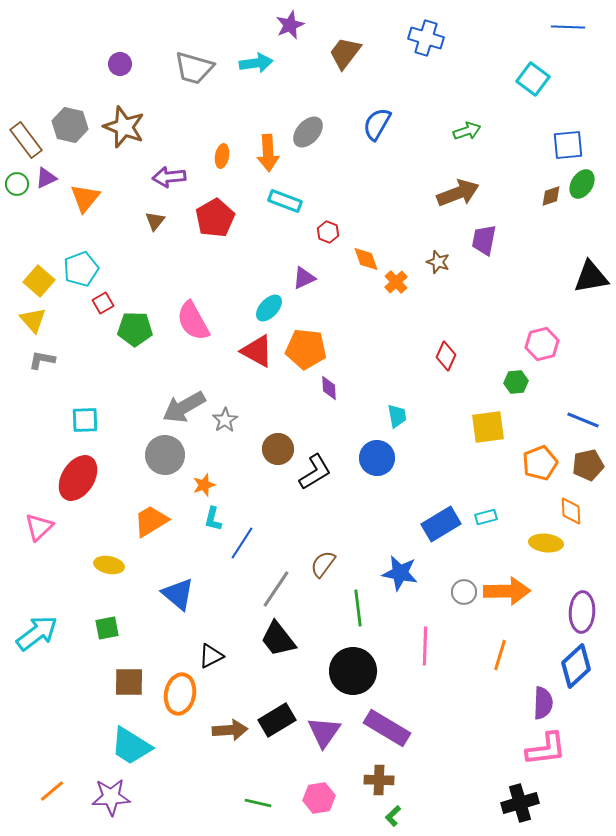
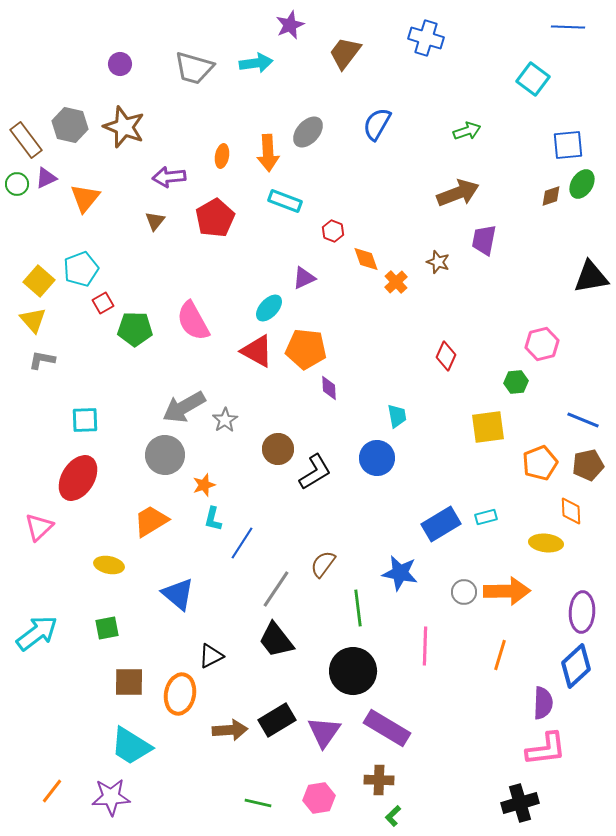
red hexagon at (328, 232): moved 5 px right, 1 px up
black trapezoid at (278, 639): moved 2 px left, 1 px down
orange line at (52, 791): rotated 12 degrees counterclockwise
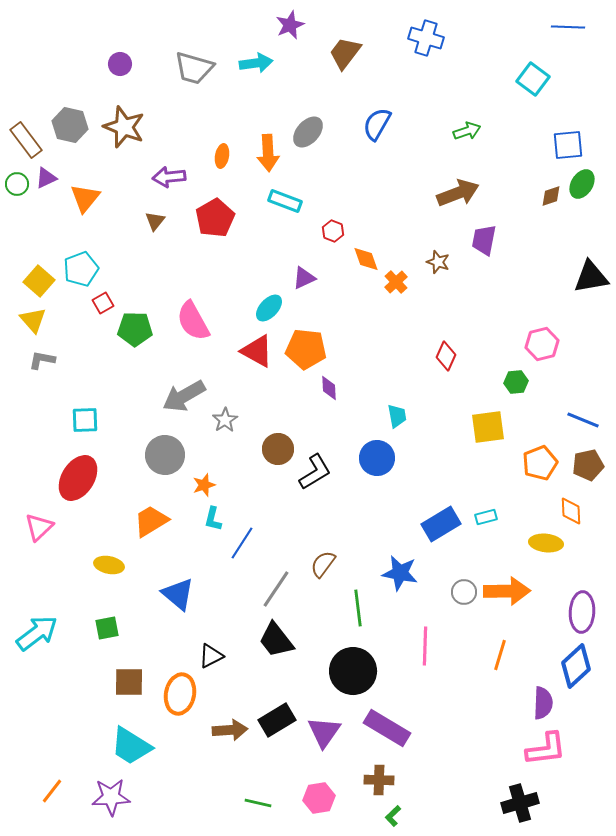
gray arrow at (184, 407): moved 11 px up
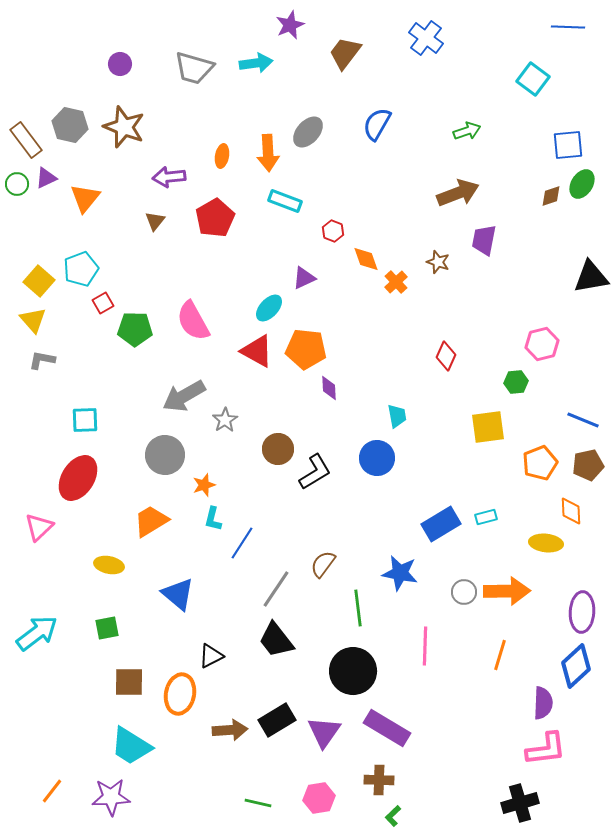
blue cross at (426, 38): rotated 20 degrees clockwise
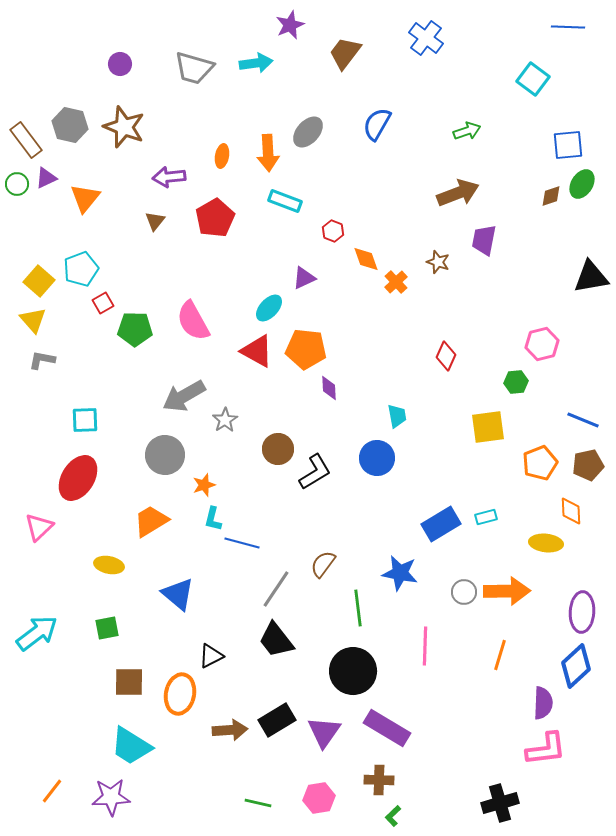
blue line at (242, 543): rotated 72 degrees clockwise
black cross at (520, 803): moved 20 px left
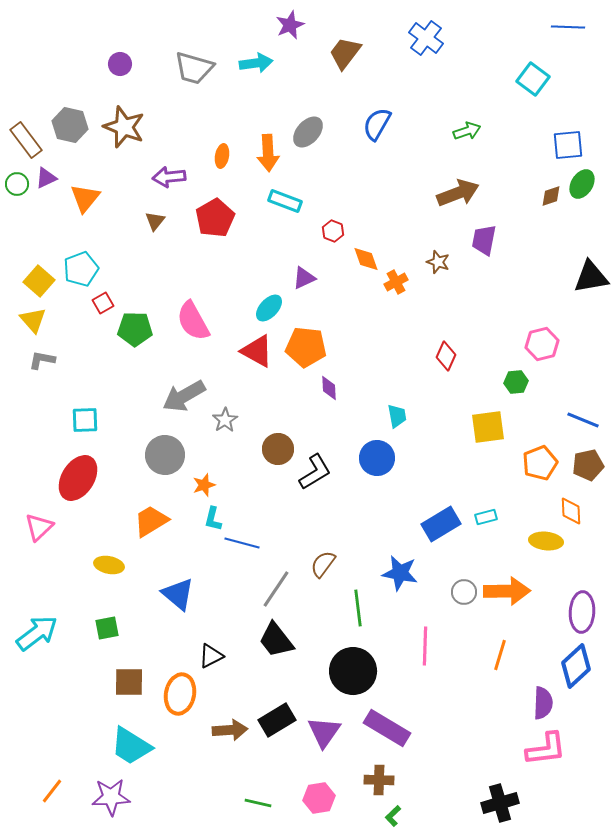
orange cross at (396, 282): rotated 15 degrees clockwise
orange pentagon at (306, 349): moved 2 px up
yellow ellipse at (546, 543): moved 2 px up
